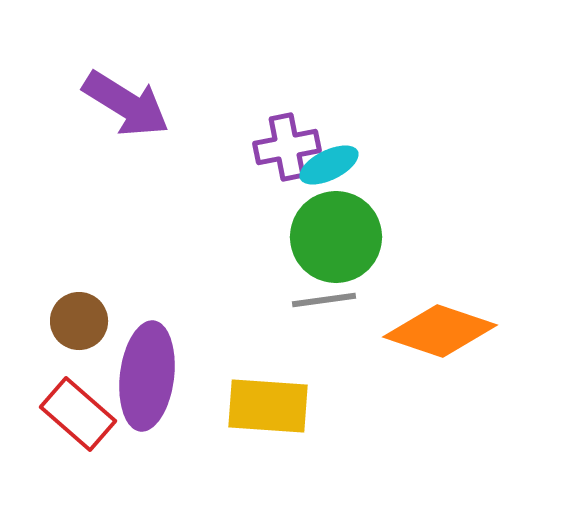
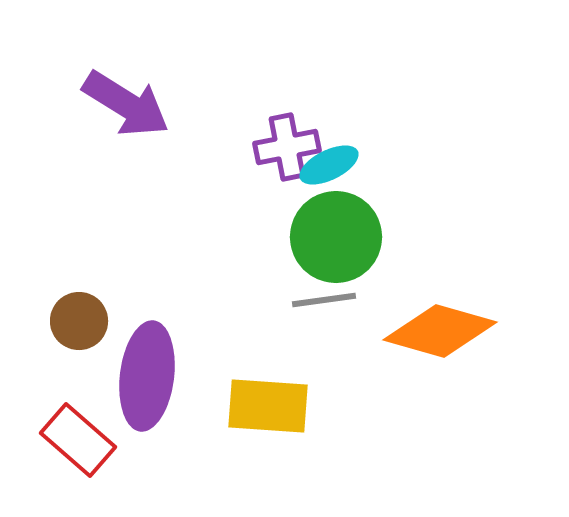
orange diamond: rotated 3 degrees counterclockwise
red rectangle: moved 26 px down
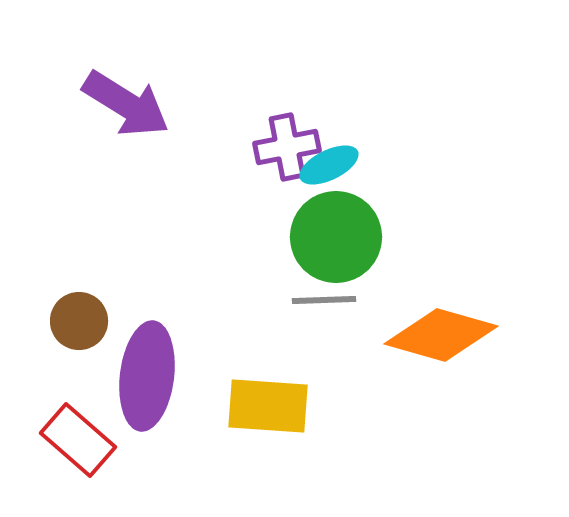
gray line: rotated 6 degrees clockwise
orange diamond: moved 1 px right, 4 px down
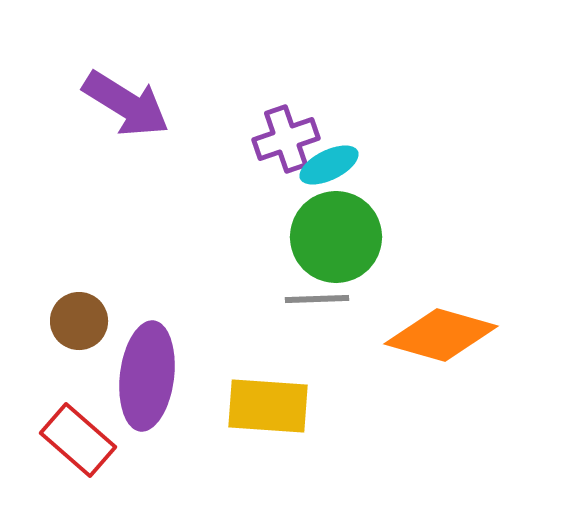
purple cross: moved 1 px left, 8 px up; rotated 8 degrees counterclockwise
gray line: moved 7 px left, 1 px up
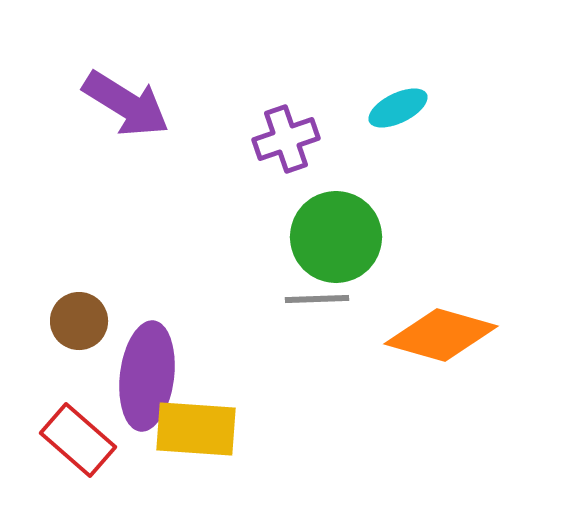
cyan ellipse: moved 69 px right, 57 px up
yellow rectangle: moved 72 px left, 23 px down
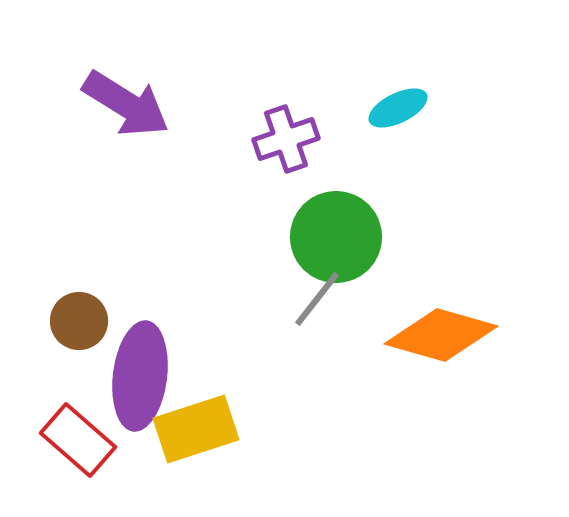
gray line: rotated 50 degrees counterclockwise
purple ellipse: moved 7 px left
yellow rectangle: rotated 22 degrees counterclockwise
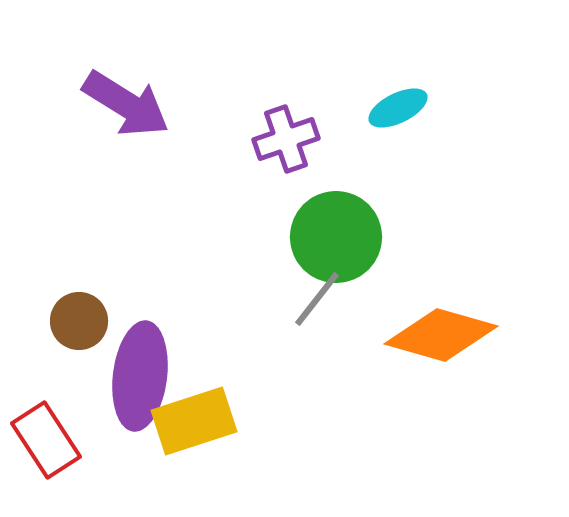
yellow rectangle: moved 2 px left, 8 px up
red rectangle: moved 32 px left; rotated 16 degrees clockwise
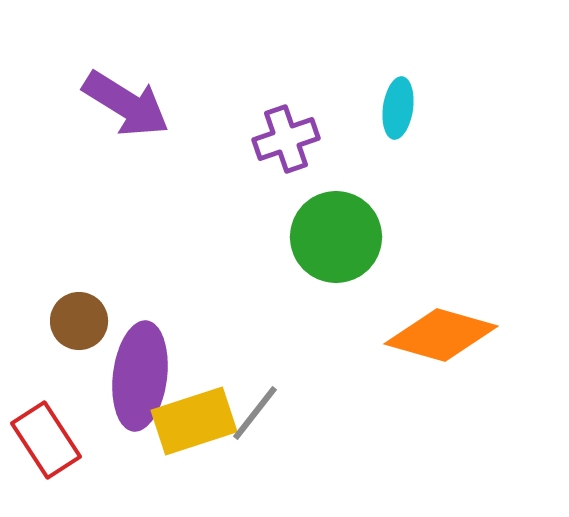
cyan ellipse: rotated 56 degrees counterclockwise
gray line: moved 62 px left, 114 px down
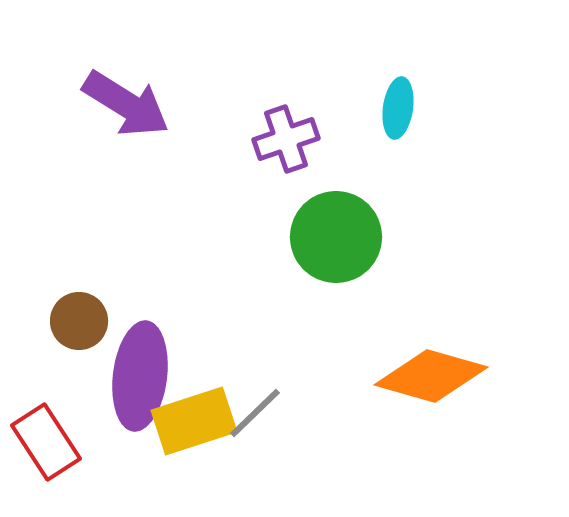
orange diamond: moved 10 px left, 41 px down
gray line: rotated 8 degrees clockwise
red rectangle: moved 2 px down
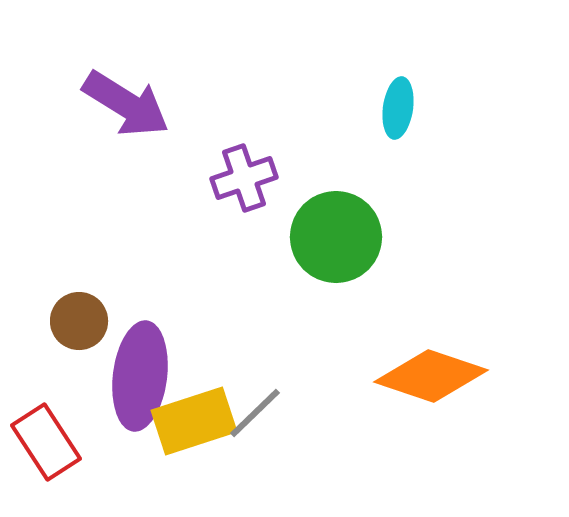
purple cross: moved 42 px left, 39 px down
orange diamond: rotated 3 degrees clockwise
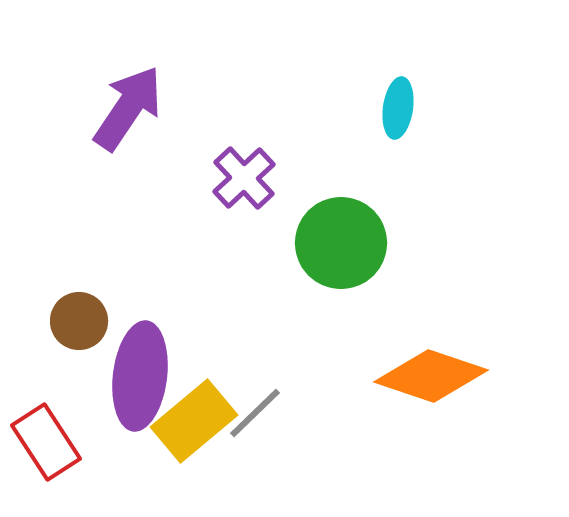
purple arrow: moved 2 px right, 4 px down; rotated 88 degrees counterclockwise
purple cross: rotated 24 degrees counterclockwise
green circle: moved 5 px right, 6 px down
yellow rectangle: rotated 22 degrees counterclockwise
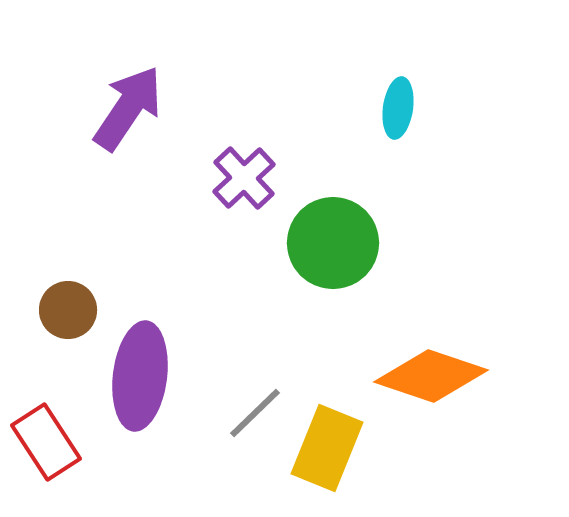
green circle: moved 8 px left
brown circle: moved 11 px left, 11 px up
yellow rectangle: moved 133 px right, 27 px down; rotated 28 degrees counterclockwise
